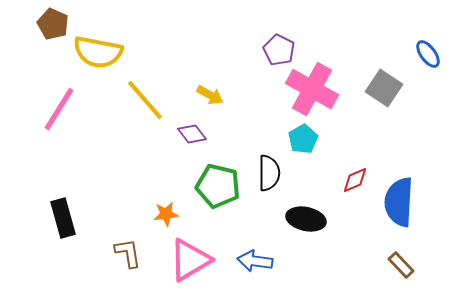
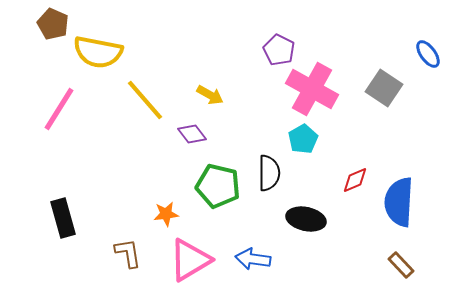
blue arrow: moved 2 px left, 2 px up
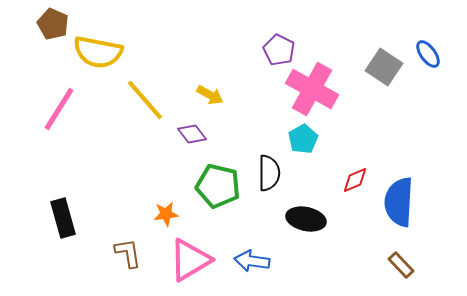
gray square: moved 21 px up
blue arrow: moved 1 px left, 2 px down
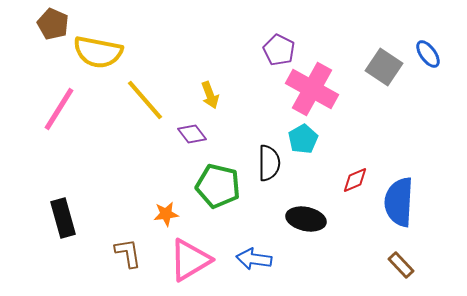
yellow arrow: rotated 40 degrees clockwise
black semicircle: moved 10 px up
blue arrow: moved 2 px right, 2 px up
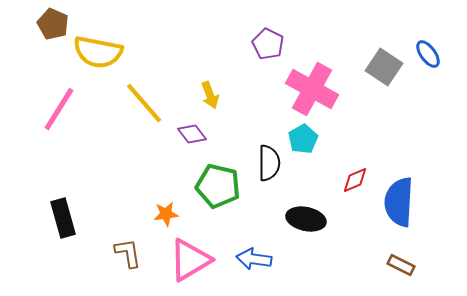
purple pentagon: moved 11 px left, 6 px up
yellow line: moved 1 px left, 3 px down
brown rectangle: rotated 20 degrees counterclockwise
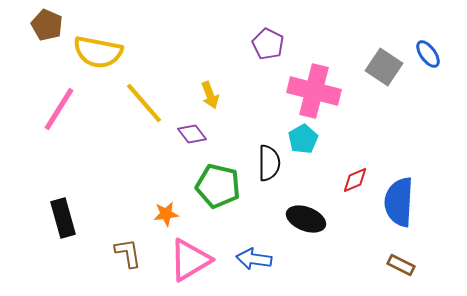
brown pentagon: moved 6 px left, 1 px down
pink cross: moved 2 px right, 2 px down; rotated 15 degrees counterclockwise
black ellipse: rotated 9 degrees clockwise
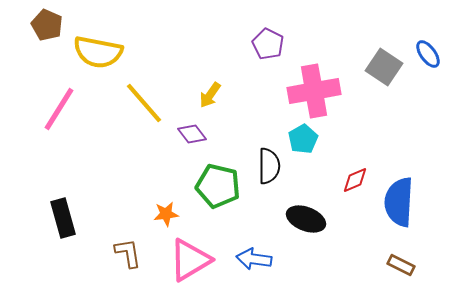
pink cross: rotated 24 degrees counterclockwise
yellow arrow: rotated 56 degrees clockwise
black semicircle: moved 3 px down
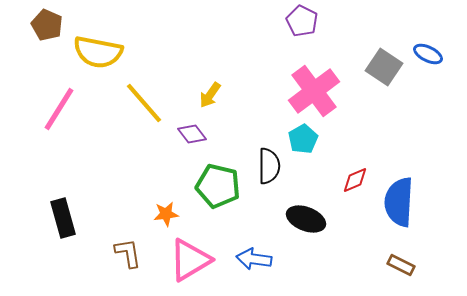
purple pentagon: moved 34 px right, 23 px up
blue ellipse: rotated 28 degrees counterclockwise
pink cross: rotated 27 degrees counterclockwise
